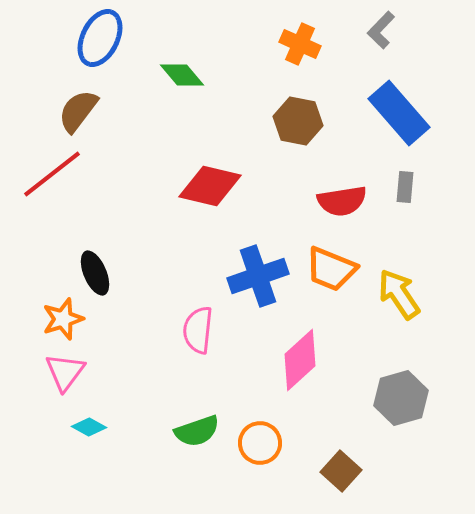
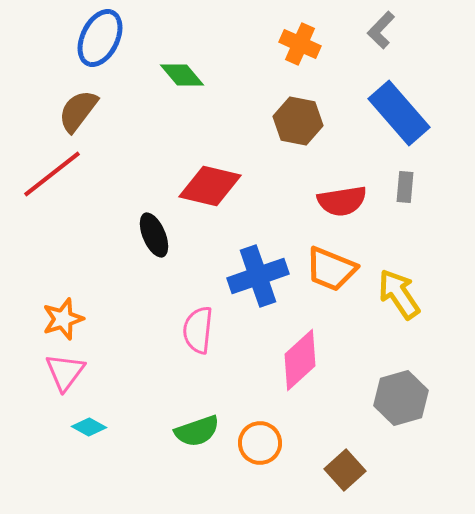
black ellipse: moved 59 px right, 38 px up
brown square: moved 4 px right, 1 px up; rotated 6 degrees clockwise
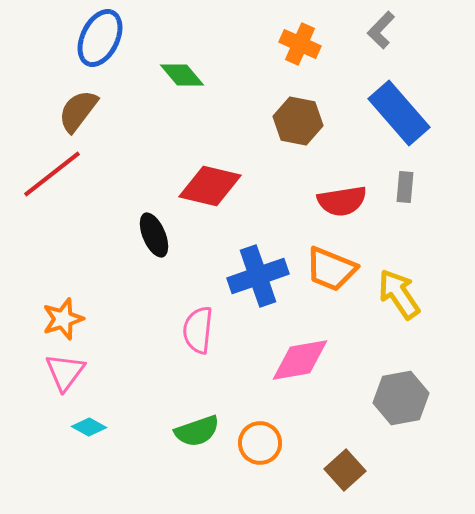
pink diamond: rotated 32 degrees clockwise
gray hexagon: rotated 6 degrees clockwise
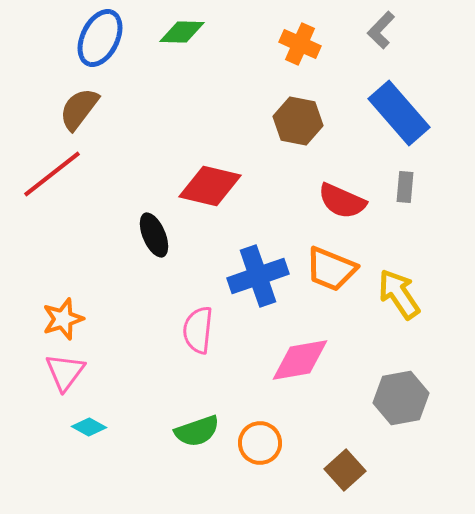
green diamond: moved 43 px up; rotated 48 degrees counterclockwise
brown semicircle: moved 1 px right, 2 px up
red semicircle: rotated 33 degrees clockwise
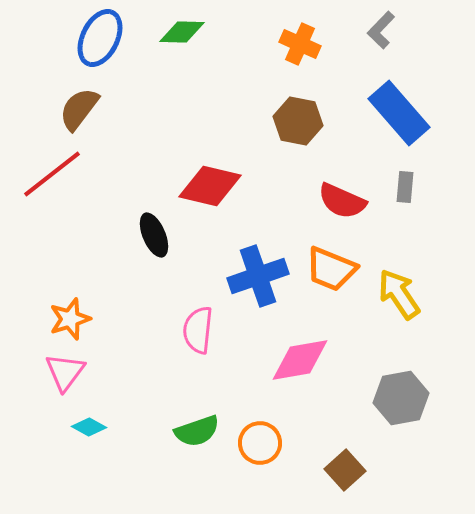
orange star: moved 7 px right
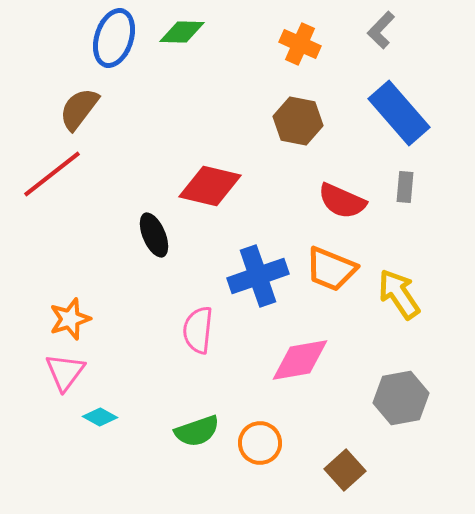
blue ellipse: moved 14 px right; rotated 8 degrees counterclockwise
cyan diamond: moved 11 px right, 10 px up
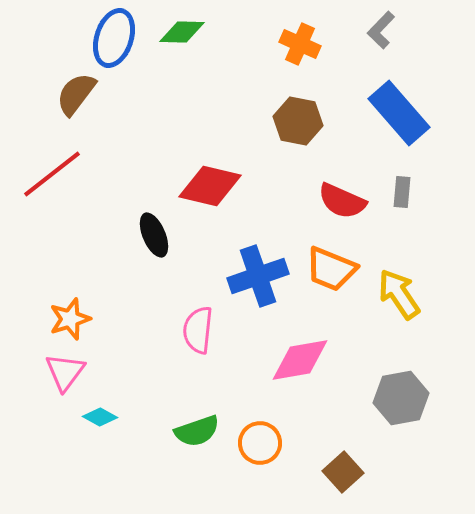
brown semicircle: moved 3 px left, 15 px up
gray rectangle: moved 3 px left, 5 px down
brown square: moved 2 px left, 2 px down
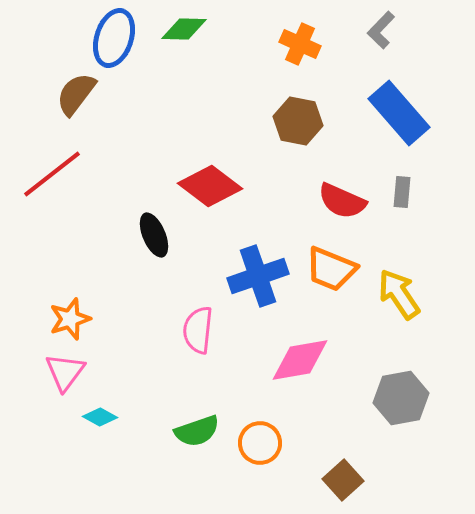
green diamond: moved 2 px right, 3 px up
red diamond: rotated 24 degrees clockwise
brown square: moved 8 px down
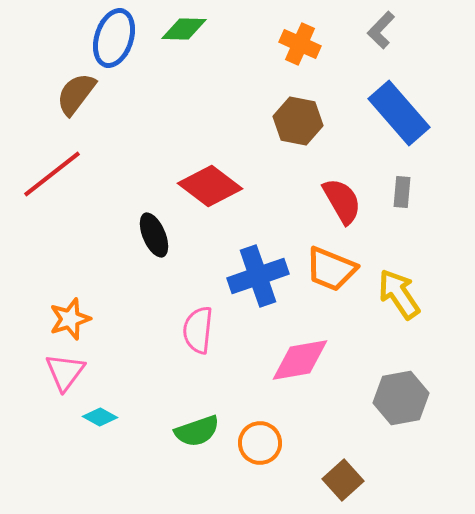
red semicircle: rotated 144 degrees counterclockwise
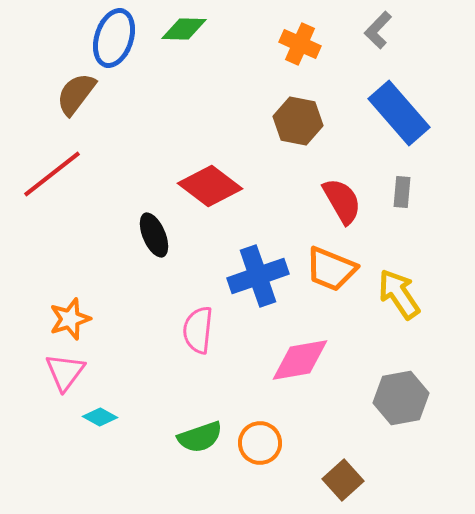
gray L-shape: moved 3 px left
green semicircle: moved 3 px right, 6 px down
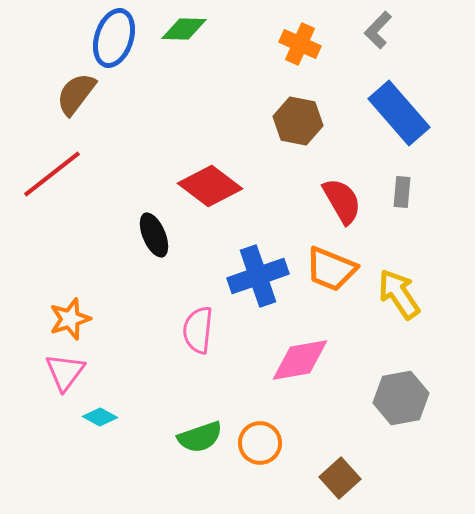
brown square: moved 3 px left, 2 px up
